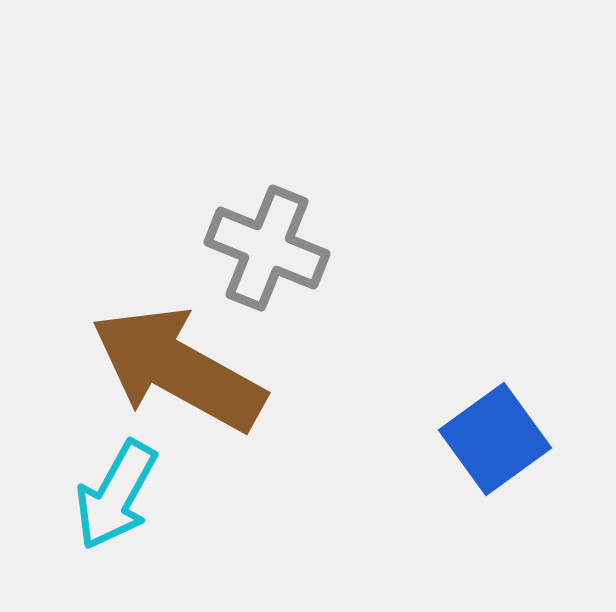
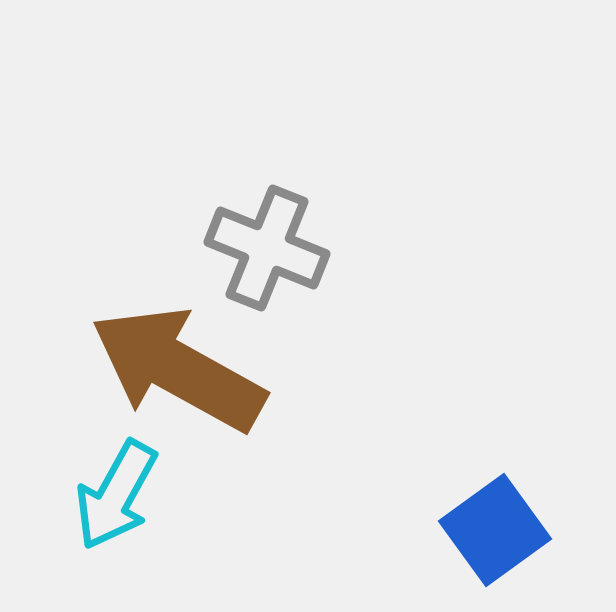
blue square: moved 91 px down
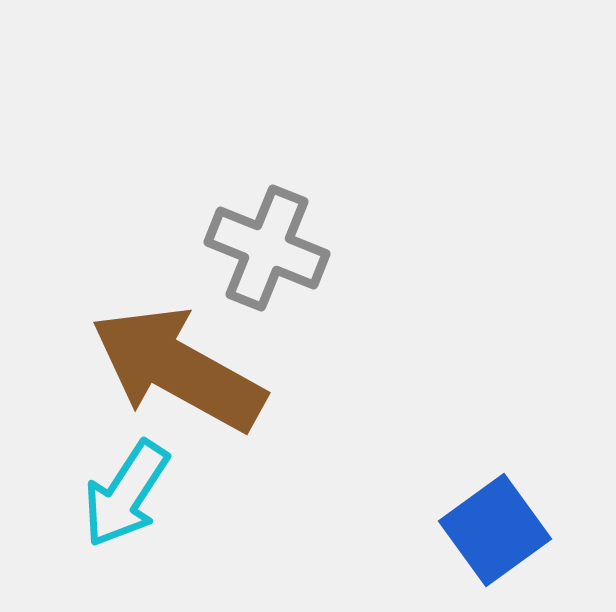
cyan arrow: moved 10 px right, 1 px up; rotated 4 degrees clockwise
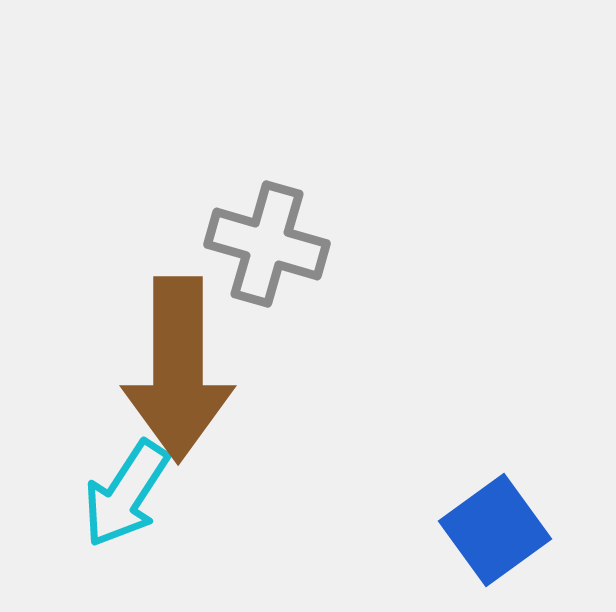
gray cross: moved 4 px up; rotated 6 degrees counterclockwise
brown arrow: rotated 119 degrees counterclockwise
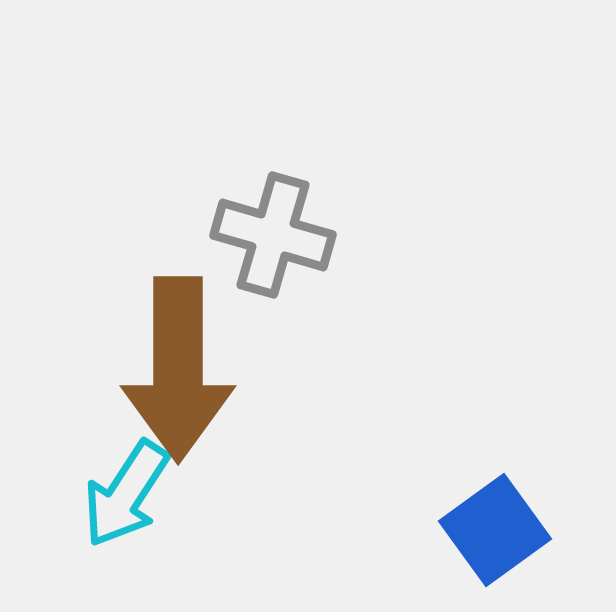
gray cross: moved 6 px right, 9 px up
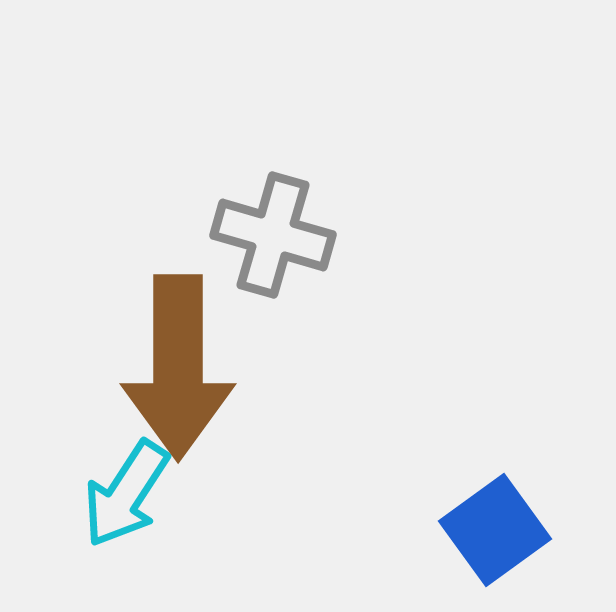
brown arrow: moved 2 px up
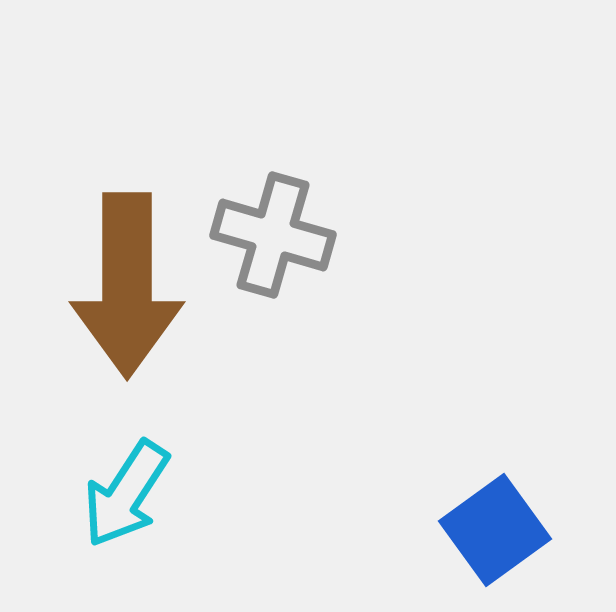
brown arrow: moved 51 px left, 82 px up
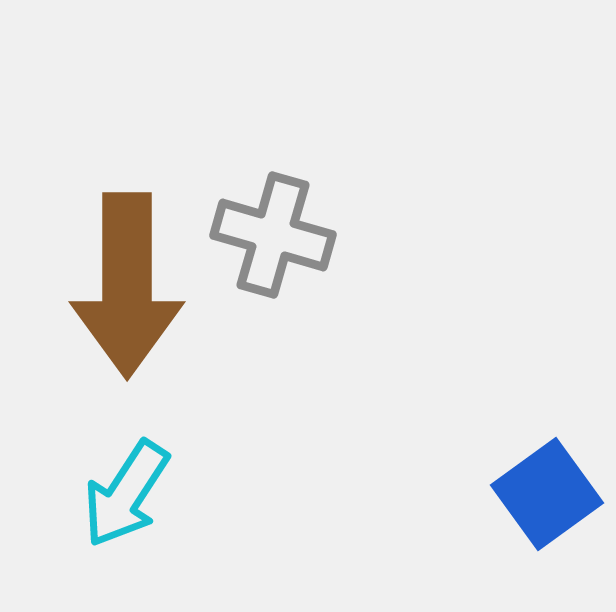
blue square: moved 52 px right, 36 px up
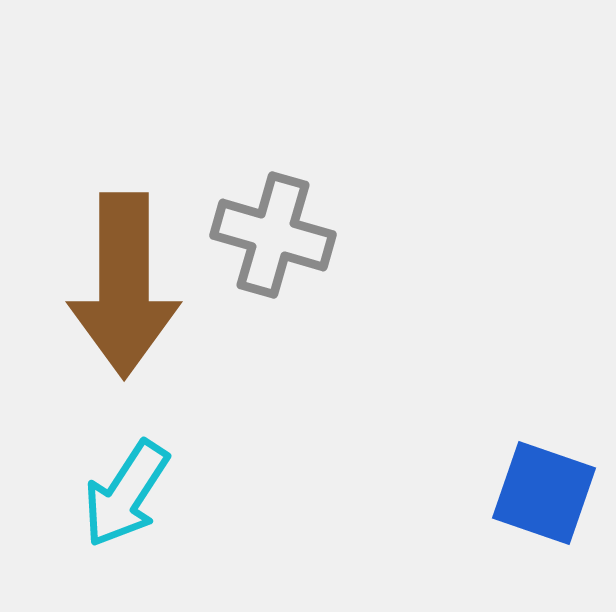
brown arrow: moved 3 px left
blue square: moved 3 px left, 1 px up; rotated 35 degrees counterclockwise
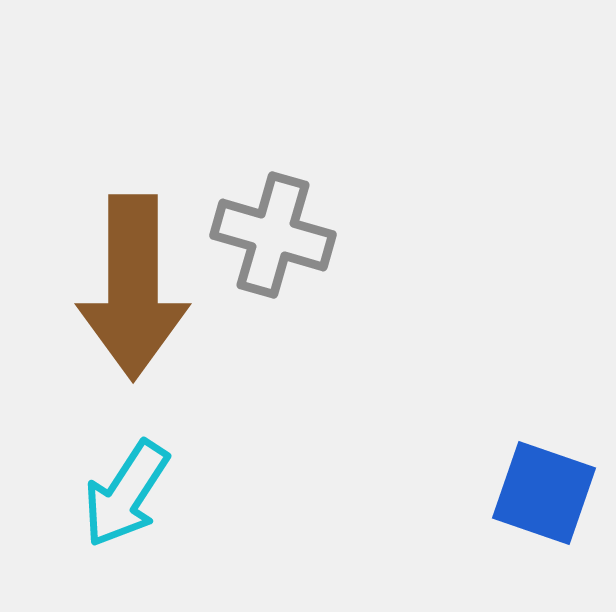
brown arrow: moved 9 px right, 2 px down
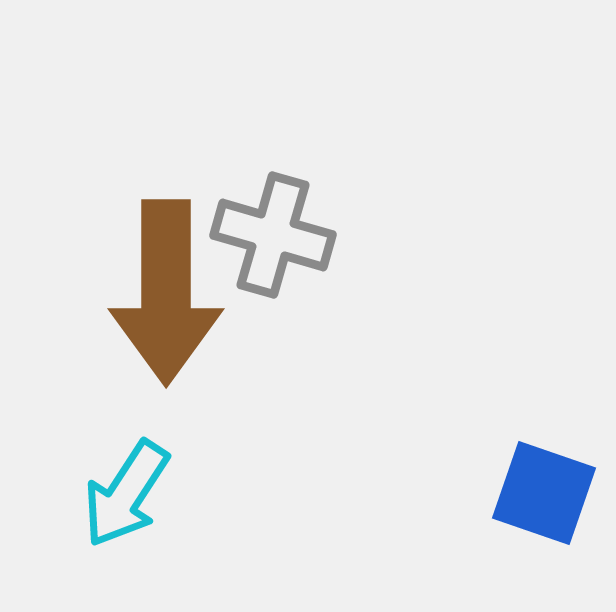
brown arrow: moved 33 px right, 5 px down
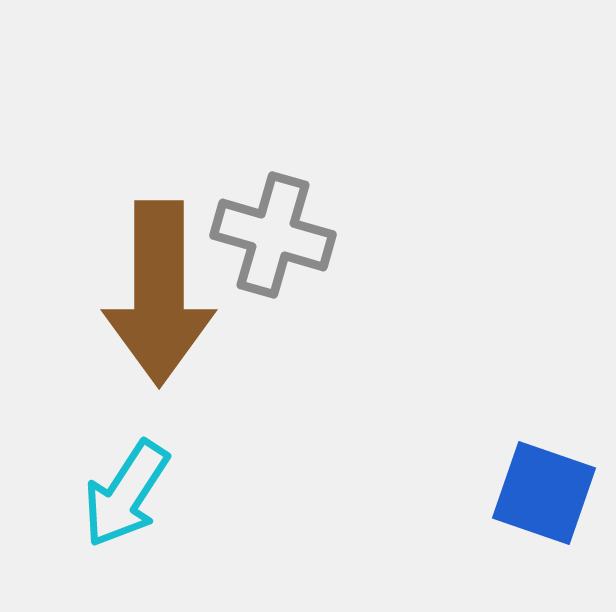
brown arrow: moved 7 px left, 1 px down
